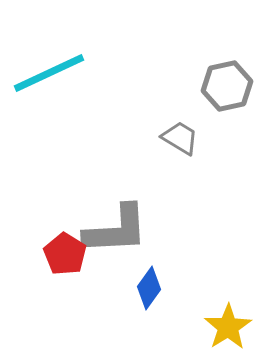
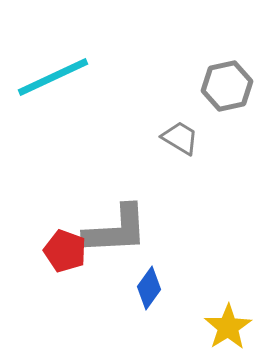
cyan line: moved 4 px right, 4 px down
red pentagon: moved 3 px up; rotated 12 degrees counterclockwise
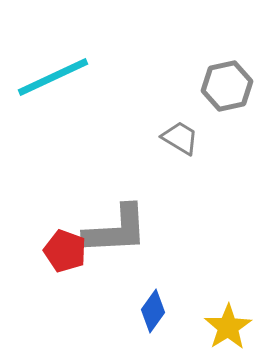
blue diamond: moved 4 px right, 23 px down
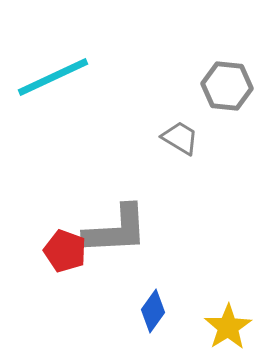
gray hexagon: rotated 18 degrees clockwise
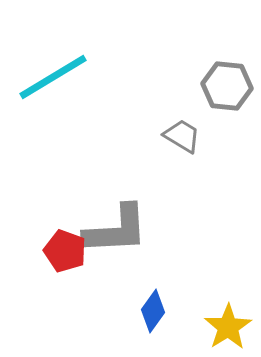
cyan line: rotated 6 degrees counterclockwise
gray trapezoid: moved 2 px right, 2 px up
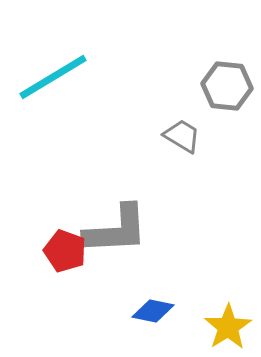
blue diamond: rotated 66 degrees clockwise
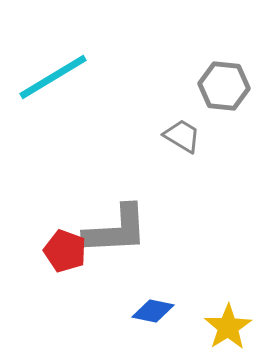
gray hexagon: moved 3 px left
